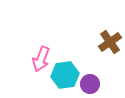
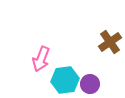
cyan hexagon: moved 5 px down
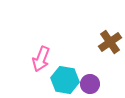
cyan hexagon: rotated 16 degrees clockwise
